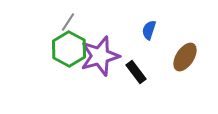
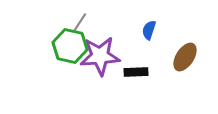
gray line: moved 12 px right
green hexagon: moved 1 px right, 3 px up; rotated 16 degrees counterclockwise
purple star: rotated 12 degrees clockwise
black rectangle: rotated 55 degrees counterclockwise
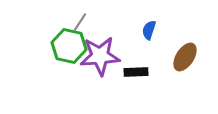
green hexagon: moved 1 px left
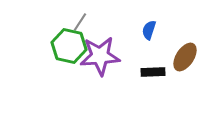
black rectangle: moved 17 px right
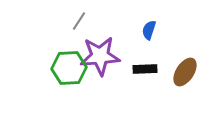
gray line: moved 1 px left, 1 px up
green hexagon: moved 22 px down; rotated 16 degrees counterclockwise
brown ellipse: moved 15 px down
black rectangle: moved 8 px left, 3 px up
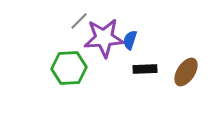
gray line: rotated 12 degrees clockwise
blue semicircle: moved 19 px left, 10 px down
purple star: moved 4 px right, 18 px up
brown ellipse: moved 1 px right
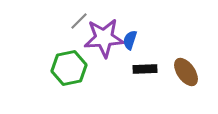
green hexagon: rotated 8 degrees counterclockwise
brown ellipse: rotated 68 degrees counterclockwise
